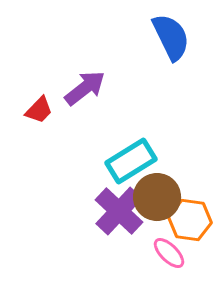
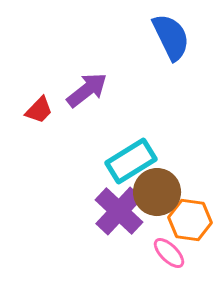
purple arrow: moved 2 px right, 2 px down
brown circle: moved 5 px up
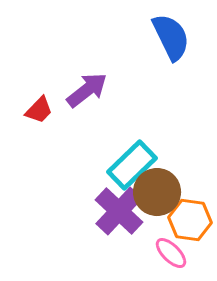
cyan rectangle: moved 1 px right, 4 px down; rotated 12 degrees counterclockwise
pink ellipse: moved 2 px right
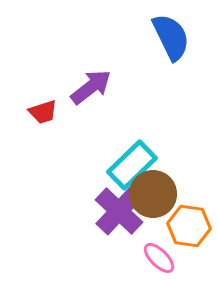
purple arrow: moved 4 px right, 3 px up
red trapezoid: moved 4 px right, 2 px down; rotated 28 degrees clockwise
brown circle: moved 4 px left, 2 px down
orange hexagon: moved 1 px left, 6 px down
pink ellipse: moved 12 px left, 5 px down
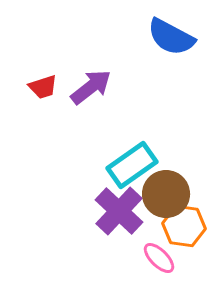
blue semicircle: rotated 144 degrees clockwise
red trapezoid: moved 25 px up
cyan rectangle: rotated 9 degrees clockwise
brown circle: moved 13 px right
orange hexagon: moved 5 px left
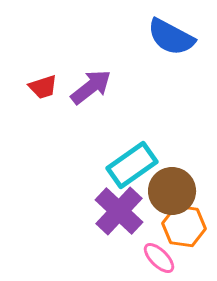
brown circle: moved 6 px right, 3 px up
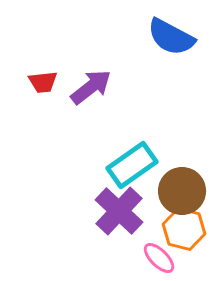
red trapezoid: moved 5 px up; rotated 12 degrees clockwise
brown circle: moved 10 px right
orange hexagon: moved 3 px down; rotated 6 degrees clockwise
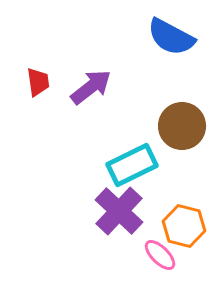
red trapezoid: moved 5 px left; rotated 92 degrees counterclockwise
cyan rectangle: rotated 9 degrees clockwise
brown circle: moved 65 px up
orange hexagon: moved 3 px up
pink ellipse: moved 1 px right, 3 px up
